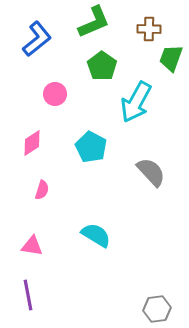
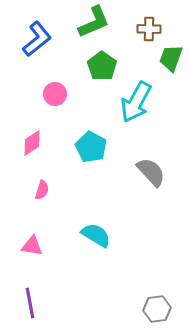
purple line: moved 2 px right, 8 px down
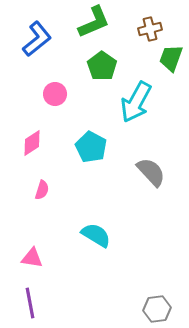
brown cross: moved 1 px right; rotated 15 degrees counterclockwise
pink triangle: moved 12 px down
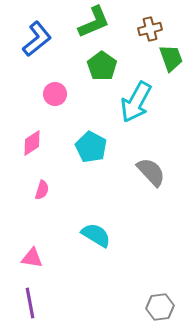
green trapezoid: rotated 140 degrees clockwise
gray hexagon: moved 3 px right, 2 px up
